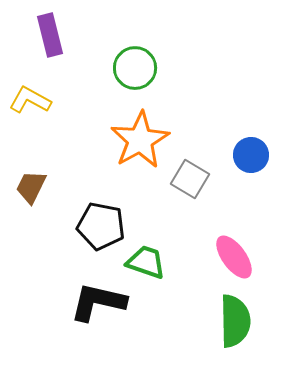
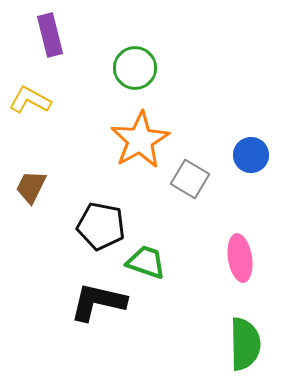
pink ellipse: moved 6 px right, 1 px down; rotated 27 degrees clockwise
green semicircle: moved 10 px right, 23 px down
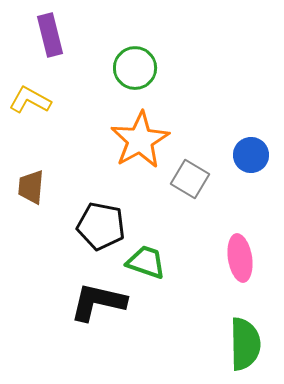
brown trapezoid: rotated 21 degrees counterclockwise
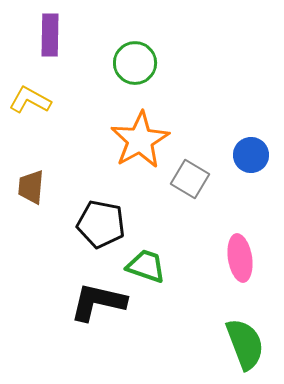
purple rectangle: rotated 15 degrees clockwise
green circle: moved 5 px up
black pentagon: moved 2 px up
green trapezoid: moved 4 px down
green semicircle: rotated 20 degrees counterclockwise
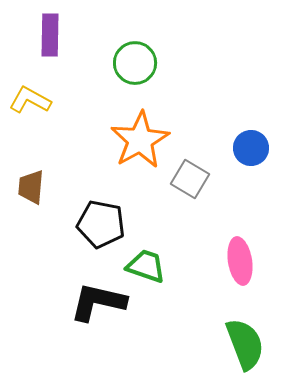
blue circle: moved 7 px up
pink ellipse: moved 3 px down
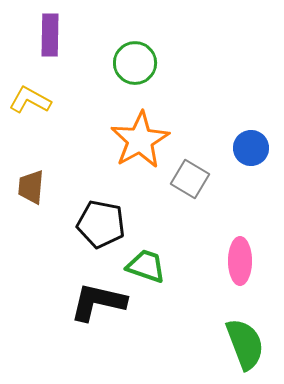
pink ellipse: rotated 9 degrees clockwise
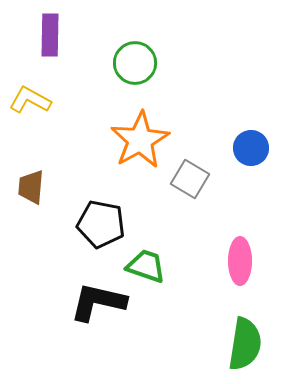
green semicircle: rotated 30 degrees clockwise
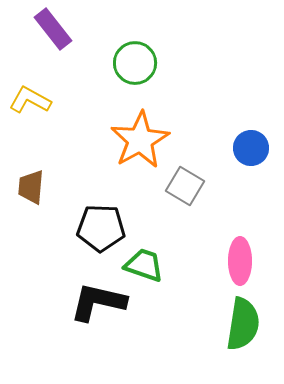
purple rectangle: moved 3 px right, 6 px up; rotated 39 degrees counterclockwise
gray square: moved 5 px left, 7 px down
black pentagon: moved 4 px down; rotated 9 degrees counterclockwise
green trapezoid: moved 2 px left, 1 px up
green semicircle: moved 2 px left, 20 px up
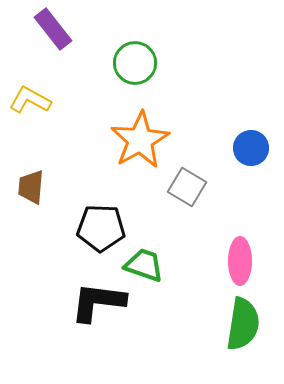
gray square: moved 2 px right, 1 px down
black L-shape: rotated 6 degrees counterclockwise
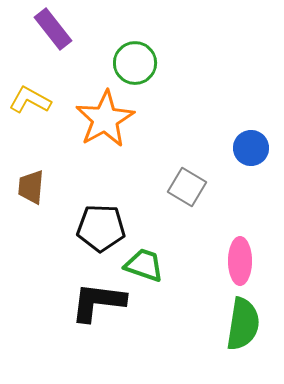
orange star: moved 35 px left, 21 px up
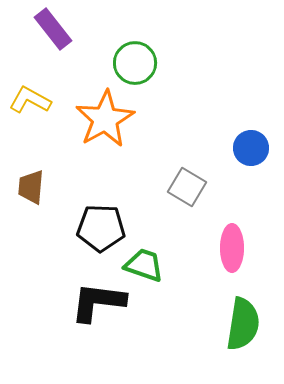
pink ellipse: moved 8 px left, 13 px up
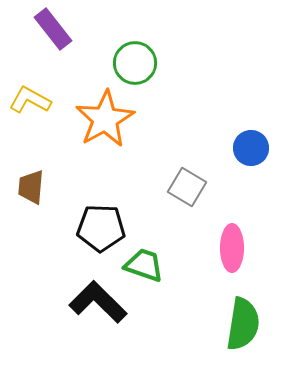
black L-shape: rotated 38 degrees clockwise
